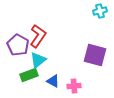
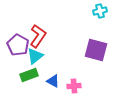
purple square: moved 1 px right, 5 px up
cyan triangle: moved 3 px left, 4 px up
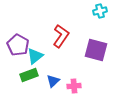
red L-shape: moved 23 px right
blue triangle: rotated 48 degrees clockwise
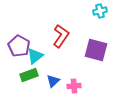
purple pentagon: moved 1 px right, 1 px down
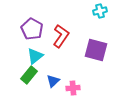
purple pentagon: moved 13 px right, 17 px up
green rectangle: rotated 30 degrees counterclockwise
pink cross: moved 1 px left, 2 px down
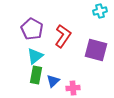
red L-shape: moved 2 px right
green rectangle: moved 7 px right; rotated 30 degrees counterclockwise
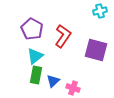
pink cross: rotated 24 degrees clockwise
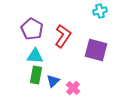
cyan triangle: rotated 42 degrees clockwise
pink cross: rotated 24 degrees clockwise
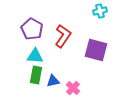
blue triangle: rotated 32 degrees clockwise
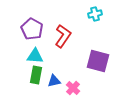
cyan cross: moved 5 px left, 3 px down
purple square: moved 2 px right, 11 px down
blue triangle: moved 1 px right
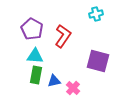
cyan cross: moved 1 px right
